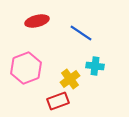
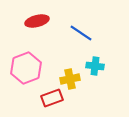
yellow cross: rotated 24 degrees clockwise
red rectangle: moved 6 px left, 3 px up
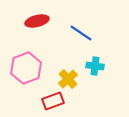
yellow cross: moved 2 px left; rotated 30 degrees counterclockwise
red rectangle: moved 1 px right, 3 px down
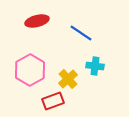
pink hexagon: moved 4 px right, 2 px down; rotated 8 degrees counterclockwise
